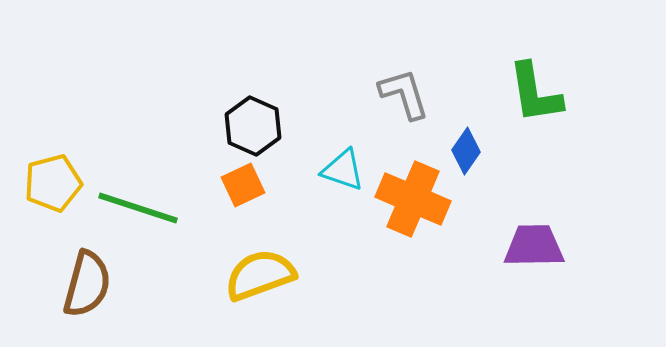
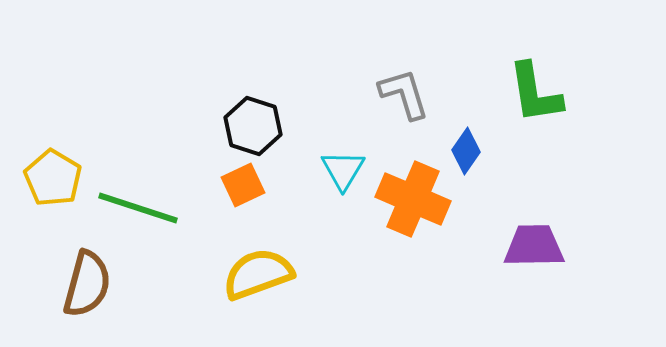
black hexagon: rotated 6 degrees counterclockwise
cyan triangle: rotated 42 degrees clockwise
yellow pentagon: moved 5 px up; rotated 26 degrees counterclockwise
yellow semicircle: moved 2 px left, 1 px up
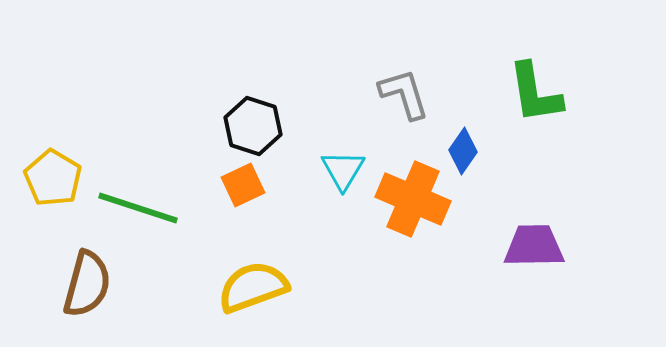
blue diamond: moved 3 px left
yellow semicircle: moved 5 px left, 13 px down
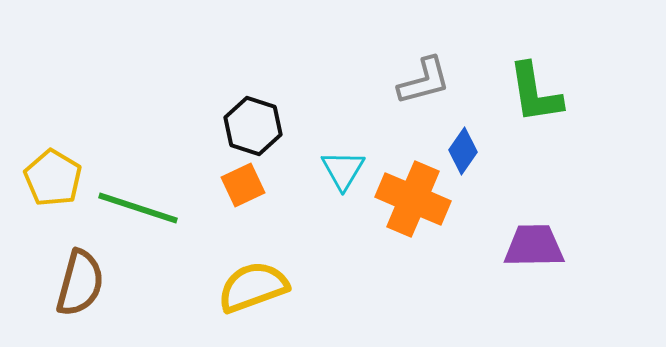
gray L-shape: moved 20 px right, 13 px up; rotated 92 degrees clockwise
brown semicircle: moved 7 px left, 1 px up
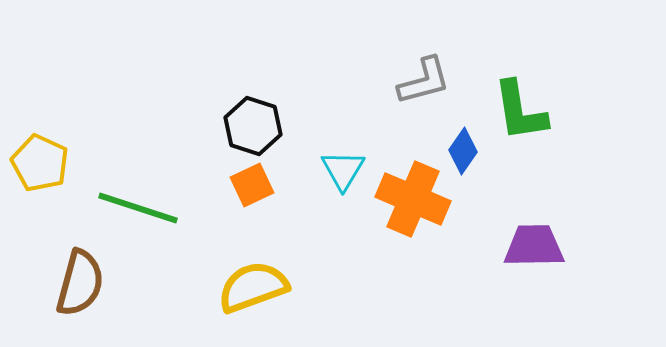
green L-shape: moved 15 px left, 18 px down
yellow pentagon: moved 13 px left, 15 px up; rotated 6 degrees counterclockwise
orange square: moved 9 px right
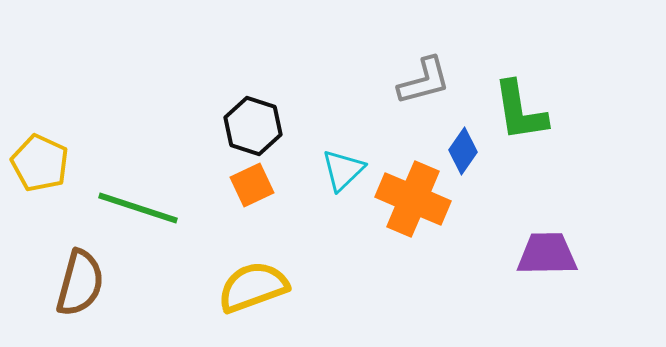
cyan triangle: rotated 15 degrees clockwise
purple trapezoid: moved 13 px right, 8 px down
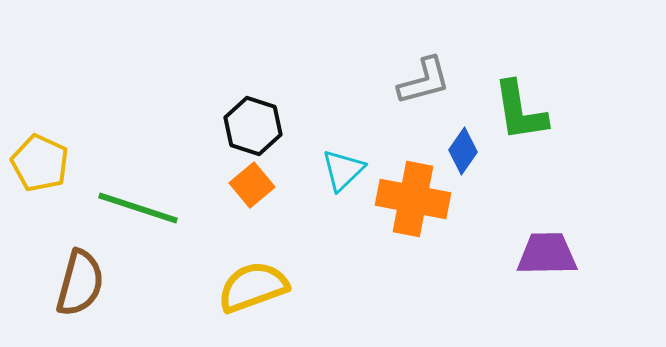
orange square: rotated 15 degrees counterclockwise
orange cross: rotated 12 degrees counterclockwise
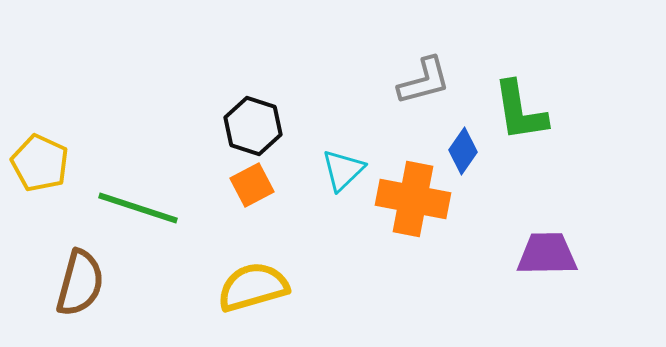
orange square: rotated 12 degrees clockwise
yellow semicircle: rotated 4 degrees clockwise
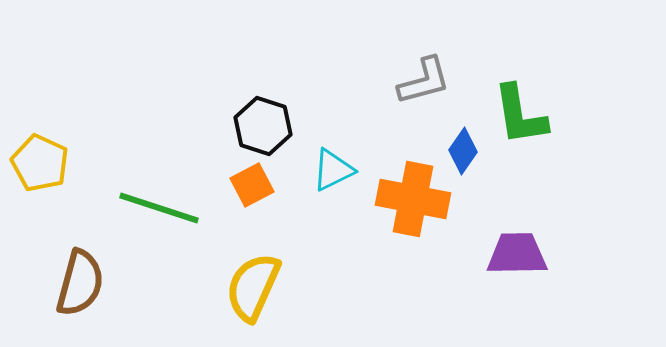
green L-shape: moved 4 px down
black hexagon: moved 10 px right
cyan triangle: moved 10 px left; rotated 18 degrees clockwise
green line: moved 21 px right
purple trapezoid: moved 30 px left
yellow semicircle: rotated 50 degrees counterclockwise
